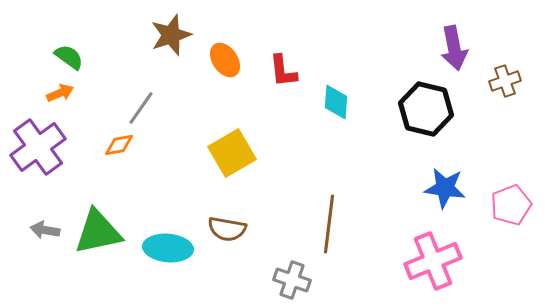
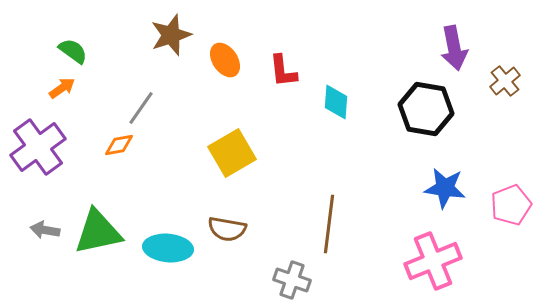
green semicircle: moved 4 px right, 6 px up
brown cross: rotated 20 degrees counterclockwise
orange arrow: moved 2 px right, 5 px up; rotated 12 degrees counterclockwise
black hexagon: rotated 4 degrees counterclockwise
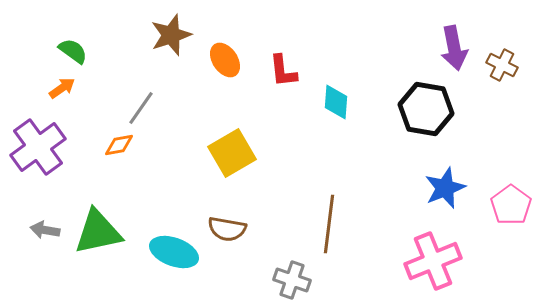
brown cross: moved 3 px left, 16 px up; rotated 24 degrees counterclockwise
blue star: rotated 30 degrees counterclockwise
pink pentagon: rotated 15 degrees counterclockwise
cyan ellipse: moved 6 px right, 4 px down; rotated 15 degrees clockwise
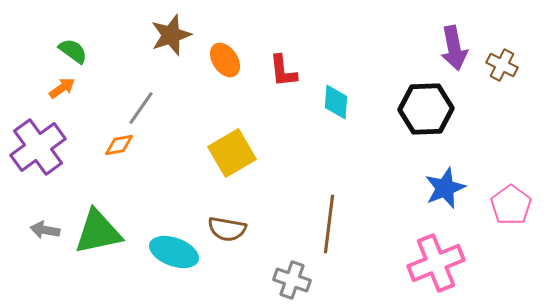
black hexagon: rotated 12 degrees counterclockwise
pink cross: moved 3 px right, 2 px down
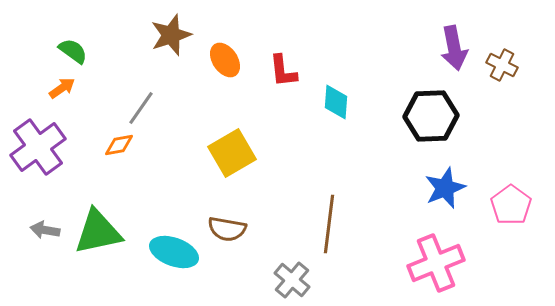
black hexagon: moved 5 px right, 7 px down
gray cross: rotated 21 degrees clockwise
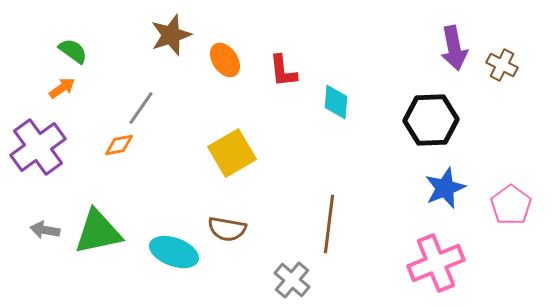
black hexagon: moved 4 px down
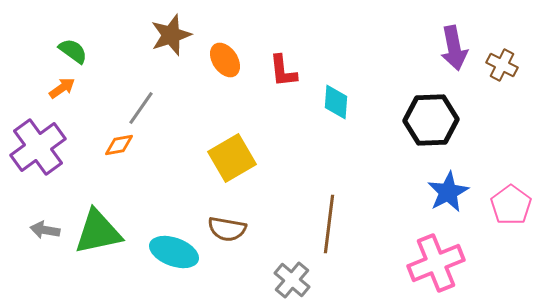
yellow square: moved 5 px down
blue star: moved 3 px right, 4 px down; rotated 6 degrees counterclockwise
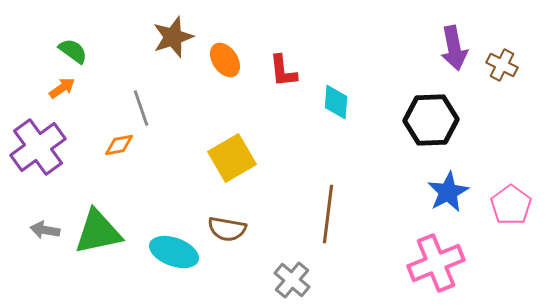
brown star: moved 2 px right, 2 px down
gray line: rotated 54 degrees counterclockwise
brown line: moved 1 px left, 10 px up
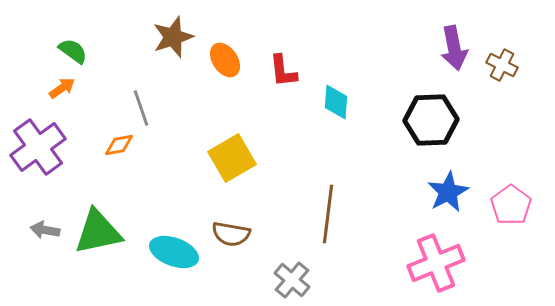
brown semicircle: moved 4 px right, 5 px down
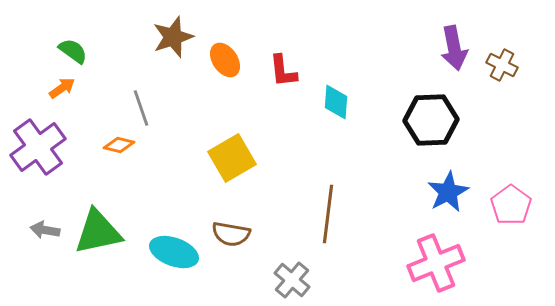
orange diamond: rotated 24 degrees clockwise
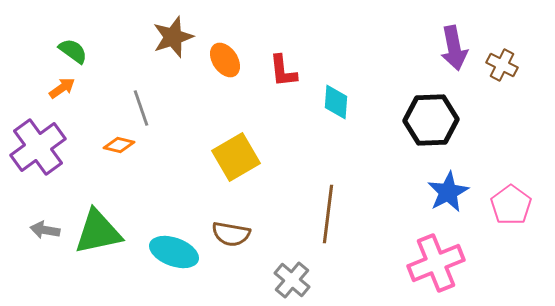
yellow square: moved 4 px right, 1 px up
